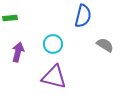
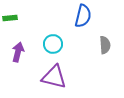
gray semicircle: rotated 54 degrees clockwise
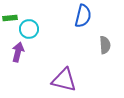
cyan circle: moved 24 px left, 15 px up
purple triangle: moved 10 px right, 3 px down
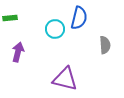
blue semicircle: moved 4 px left, 2 px down
cyan circle: moved 26 px right
purple triangle: moved 1 px right, 1 px up
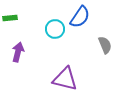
blue semicircle: moved 1 px right, 1 px up; rotated 20 degrees clockwise
gray semicircle: rotated 18 degrees counterclockwise
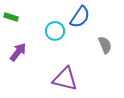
green rectangle: moved 1 px right, 1 px up; rotated 24 degrees clockwise
cyan circle: moved 2 px down
purple arrow: rotated 24 degrees clockwise
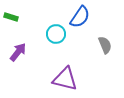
cyan circle: moved 1 px right, 3 px down
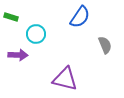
cyan circle: moved 20 px left
purple arrow: moved 3 px down; rotated 54 degrees clockwise
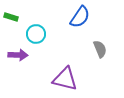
gray semicircle: moved 5 px left, 4 px down
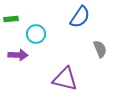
green rectangle: moved 2 px down; rotated 24 degrees counterclockwise
